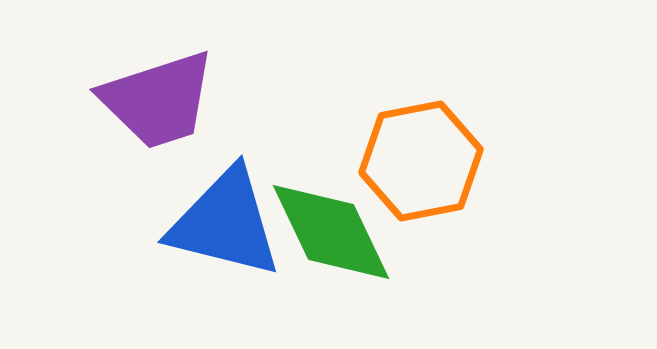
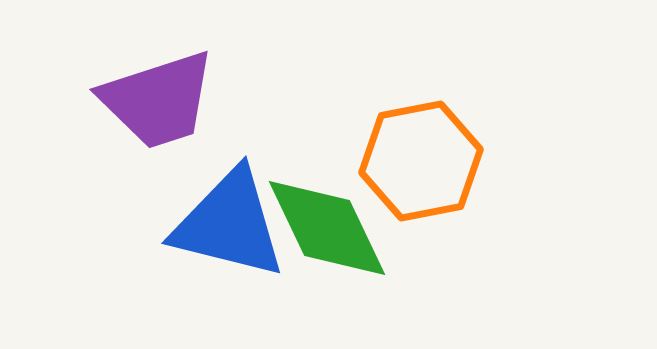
blue triangle: moved 4 px right, 1 px down
green diamond: moved 4 px left, 4 px up
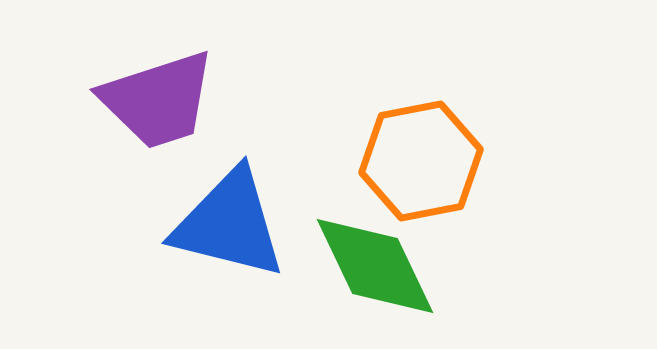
green diamond: moved 48 px right, 38 px down
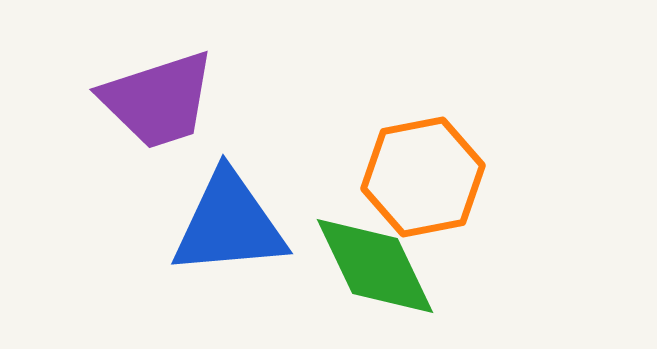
orange hexagon: moved 2 px right, 16 px down
blue triangle: rotated 19 degrees counterclockwise
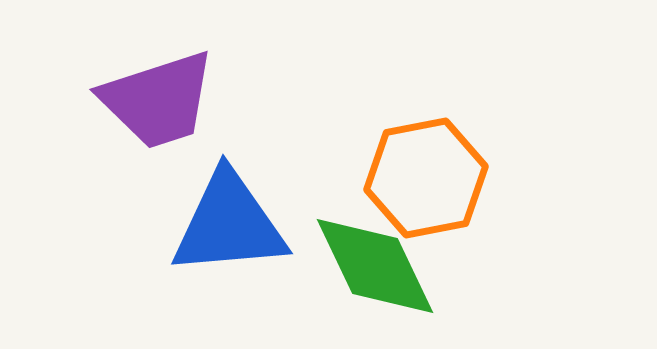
orange hexagon: moved 3 px right, 1 px down
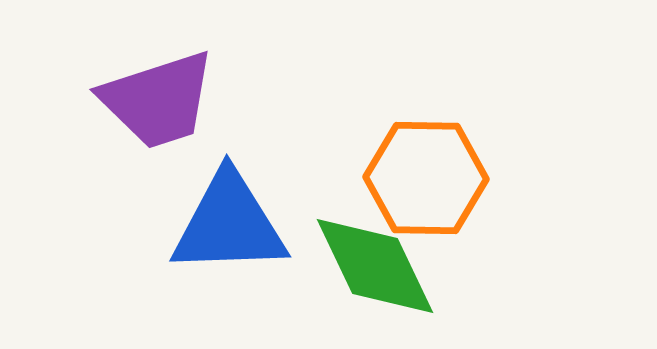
orange hexagon: rotated 12 degrees clockwise
blue triangle: rotated 3 degrees clockwise
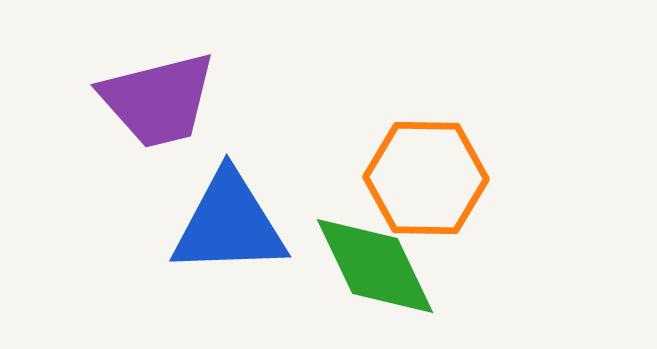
purple trapezoid: rotated 4 degrees clockwise
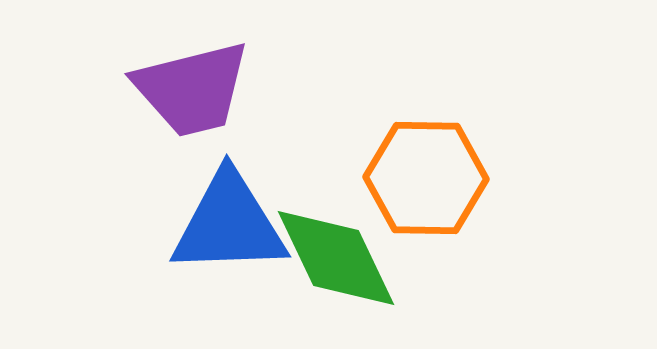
purple trapezoid: moved 34 px right, 11 px up
green diamond: moved 39 px left, 8 px up
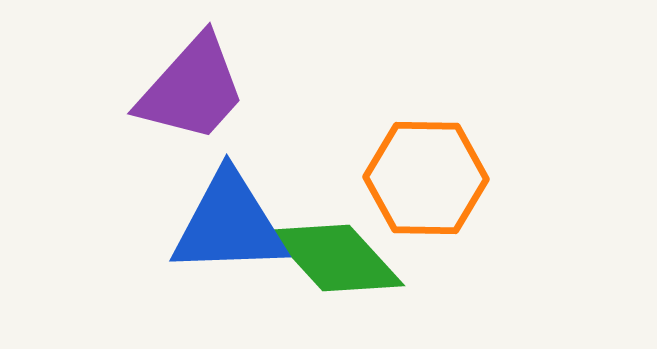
purple trapezoid: rotated 34 degrees counterclockwise
green diamond: rotated 17 degrees counterclockwise
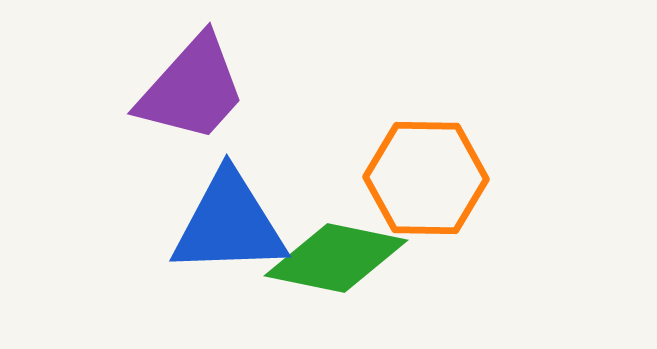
green diamond: rotated 36 degrees counterclockwise
